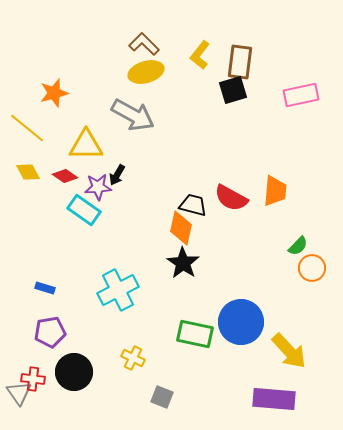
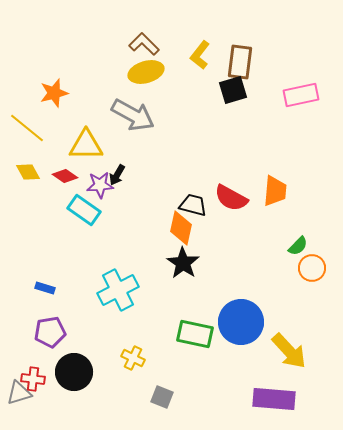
purple star: moved 2 px right, 2 px up
gray triangle: rotated 48 degrees clockwise
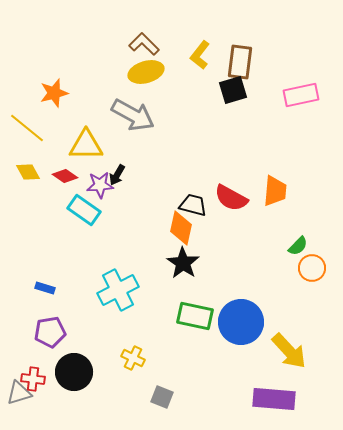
green rectangle: moved 18 px up
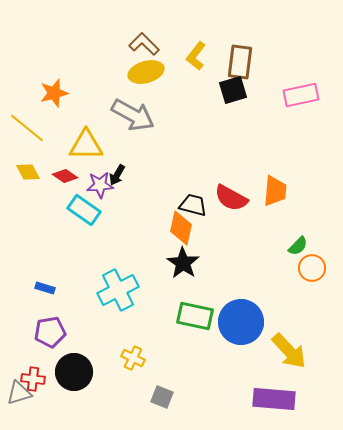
yellow L-shape: moved 4 px left, 1 px down
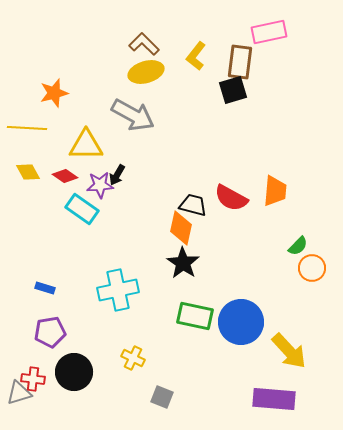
pink rectangle: moved 32 px left, 63 px up
yellow line: rotated 36 degrees counterclockwise
cyan rectangle: moved 2 px left, 1 px up
cyan cross: rotated 15 degrees clockwise
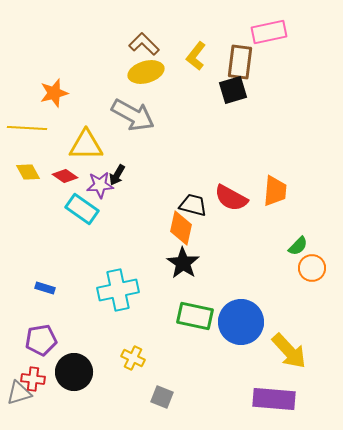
purple pentagon: moved 9 px left, 8 px down
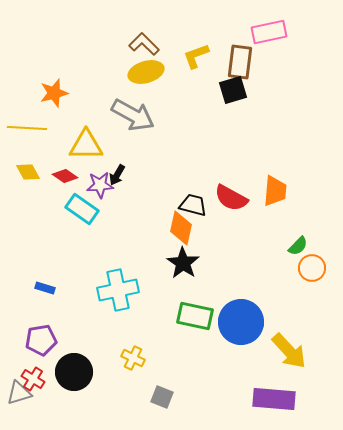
yellow L-shape: rotated 32 degrees clockwise
red cross: rotated 25 degrees clockwise
